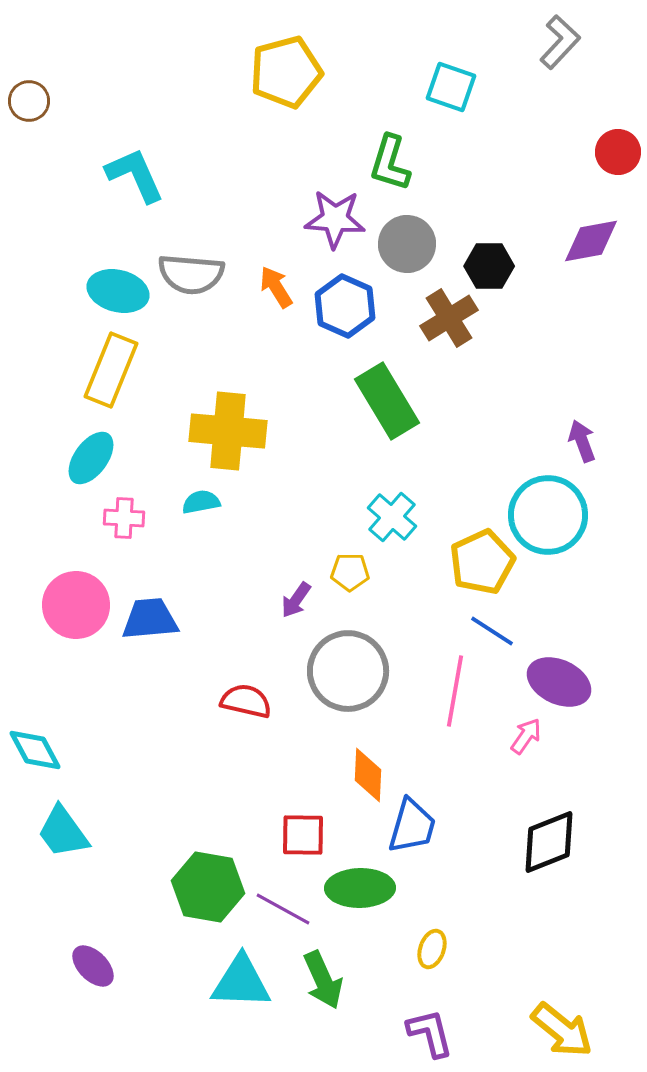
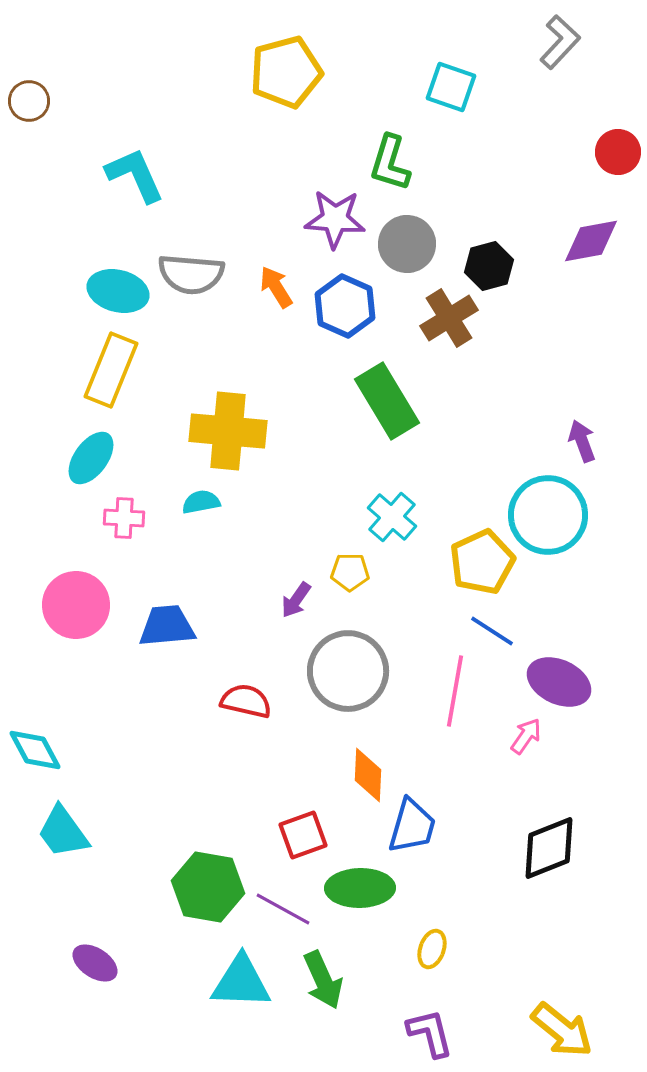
black hexagon at (489, 266): rotated 15 degrees counterclockwise
blue trapezoid at (150, 619): moved 17 px right, 7 px down
red square at (303, 835): rotated 21 degrees counterclockwise
black diamond at (549, 842): moved 6 px down
purple ellipse at (93, 966): moved 2 px right, 3 px up; rotated 12 degrees counterclockwise
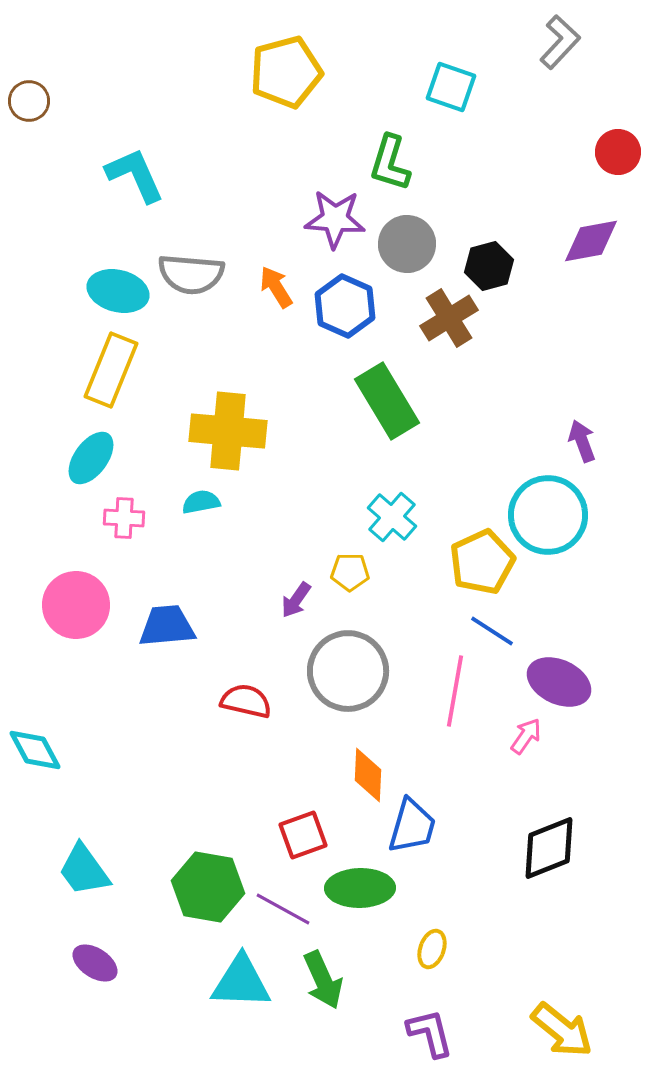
cyan trapezoid at (63, 832): moved 21 px right, 38 px down
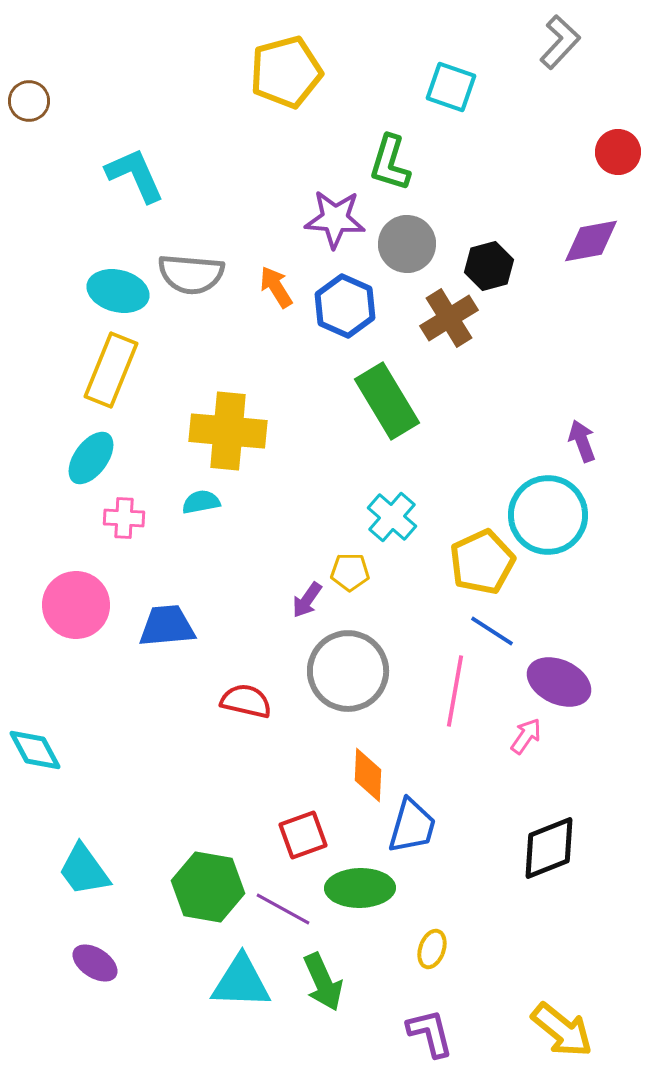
purple arrow at (296, 600): moved 11 px right
green arrow at (323, 980): moved 2 px down
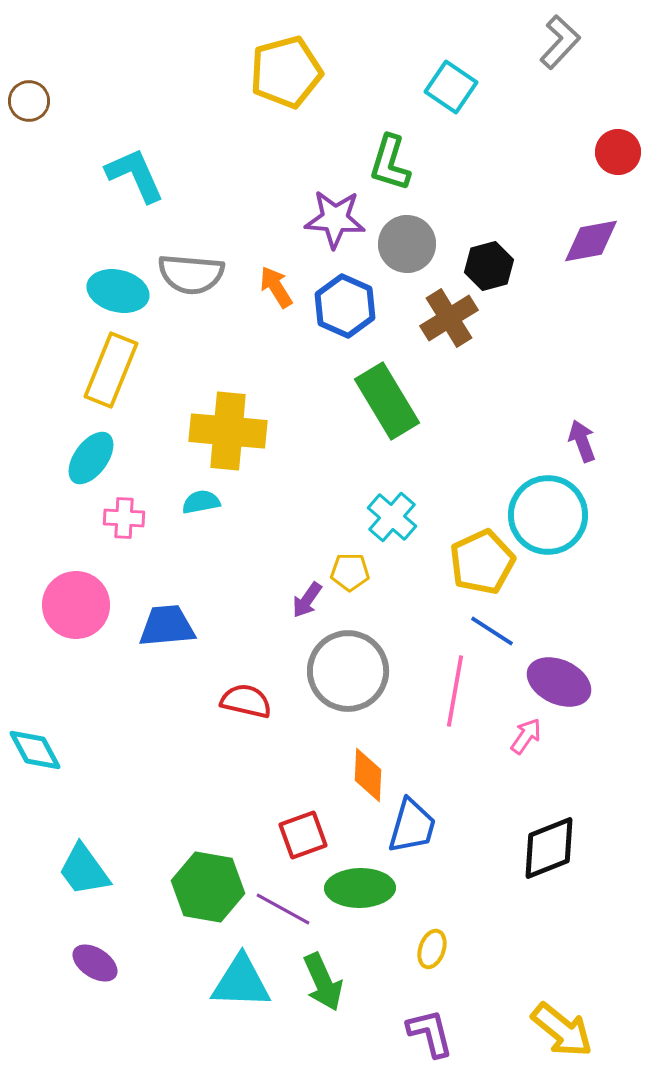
cyan square at (451, 87): rotated 15 degrees clockwise
